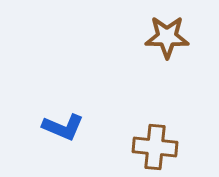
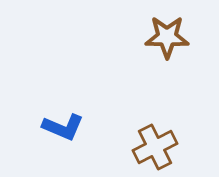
brown cross: rotated 33 degrees counterclockwise
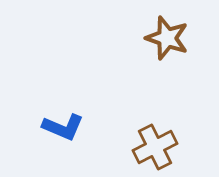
brown star: moved 1 px down; rotated 18 degrees clockwise
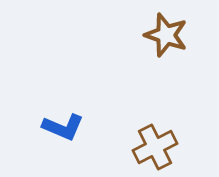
brown star: moved 1 px left, 3 px up
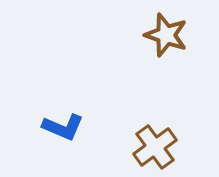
brown cross: rotated 9 degrees counterclockwise
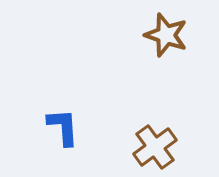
blue L-shape: rotated 117 degrees counterclockwise
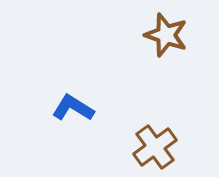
blue L-shape: moved 10 px right, 19 px up; rotated 54 degrees counterclockwise
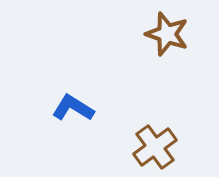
brown star: moved 1 px right, 1 px up
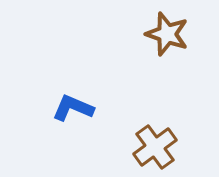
blue L-shape: rotated 9 degrees counterclockwise
